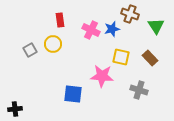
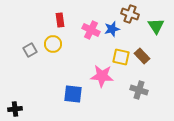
brown rectangle: moved 8 px left, 2 px up
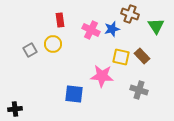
blue square: moved 1 px right
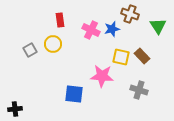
green triangle: moved 2 px right
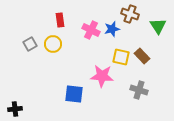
gray square: moved 6 px up
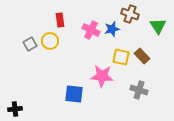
yellow circle: moved 3 px left, 3 px up
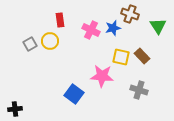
blue star: moved 1 px right, 1 px up
blue square: rotated 30 degrees clockwise
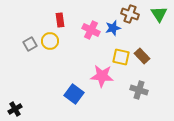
green triangle: moved 1 px right, 12 px up
black cross: rotated 24 degrees counterclockwise
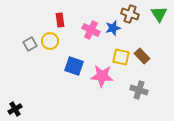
blue square: moved 28 px up; rotated 18 degrees counterclockwise
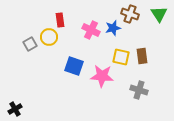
yellow circle: moved 1 px left, 4 px up
brown rectangle: rotated 35 degrees clockwise
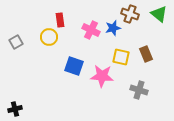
green triangle: rotated 18 degrees counterclockwise
gray square: moved 14 px left, 2 px up
brown rectangle: moved 4 px right, 2 px up; rotated 14 degrees counterclockwise
black cross: rotated 16 degrees clockwise
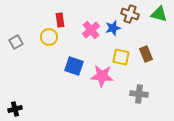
green triangle: rotated 24 degrees counterclockwise
pink cross: rotated 24 degrees clockwise
gray cross: moved 4 px down; rotated 12 degrees counterclockwise
